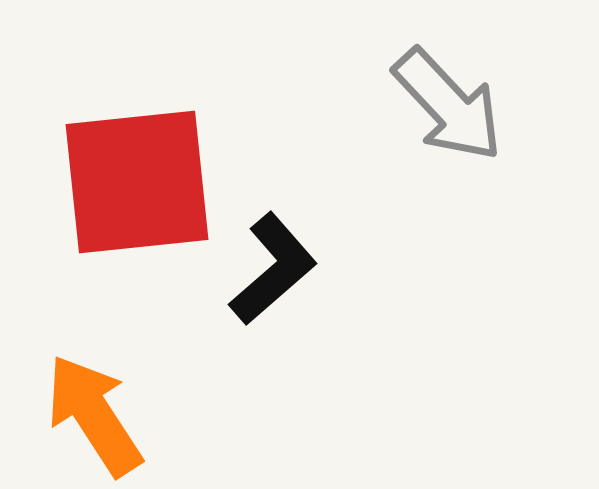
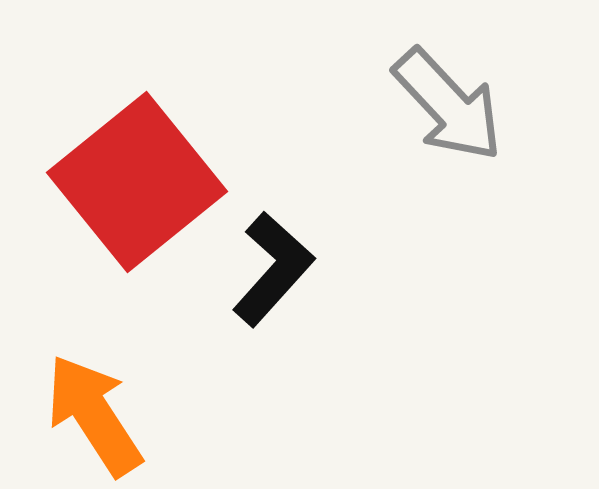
red square: rotated 33 degrees counterclockwise
black L-shape: rotated 7 degrees counterclockwise
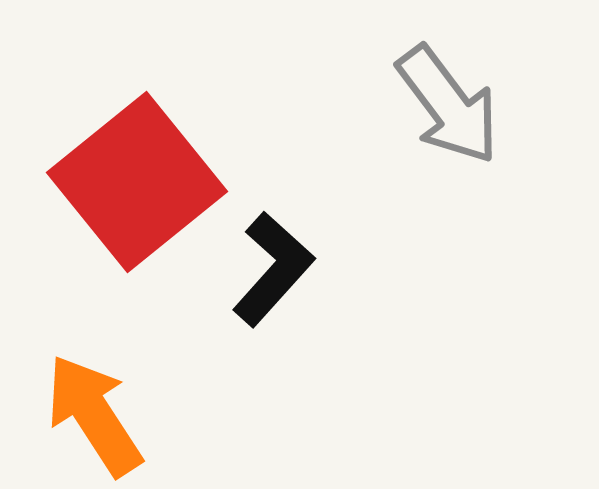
gray arrow: rotated 6 degrees clockwise
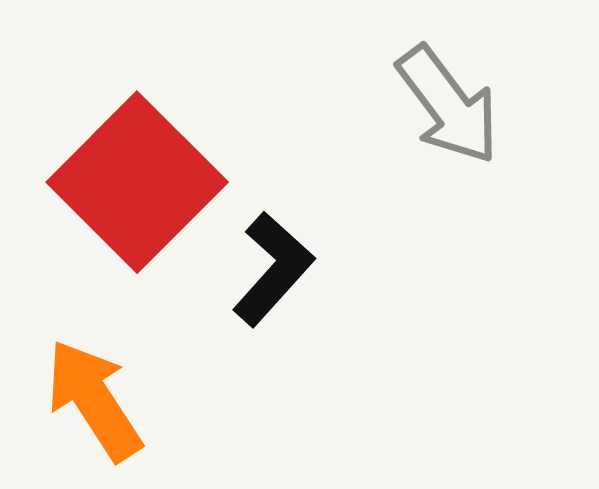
red square: rotated 6 degrees counterclockwise
orange arrow: moved 15 px up
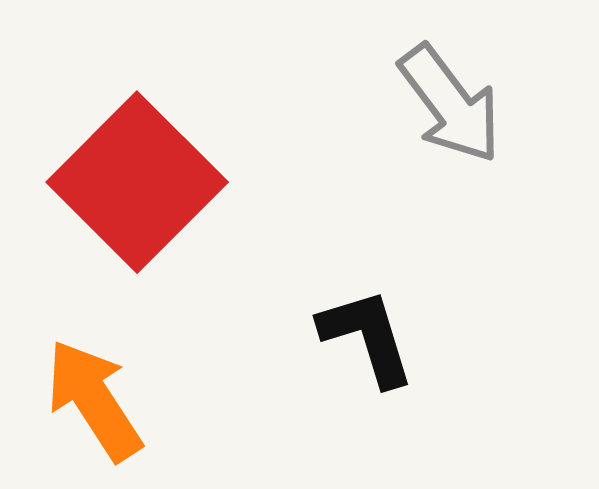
gray arrow: moved 2 px right, 1 px up
black L-shape: moved 94 px right, 68 px down; rotated 59 degrees counterclockwise
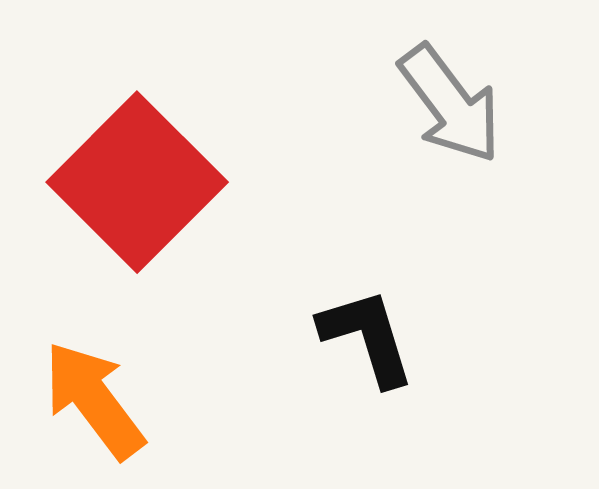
orange arrow: rotated 4 degrees counterclockwise
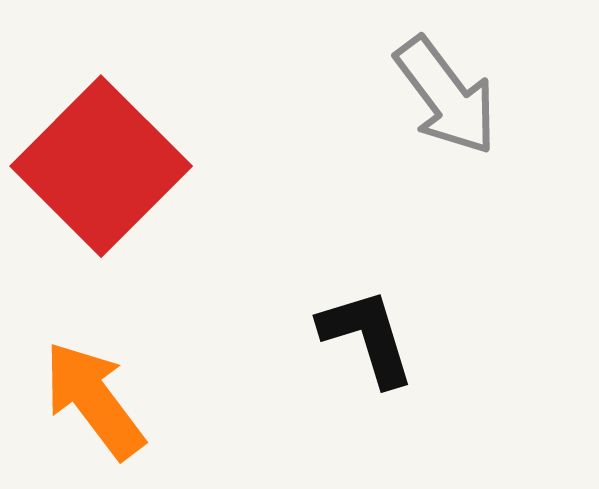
gray arrow: moved 4 px left, 8 px up
red square: moved 36 px left, 16 px up
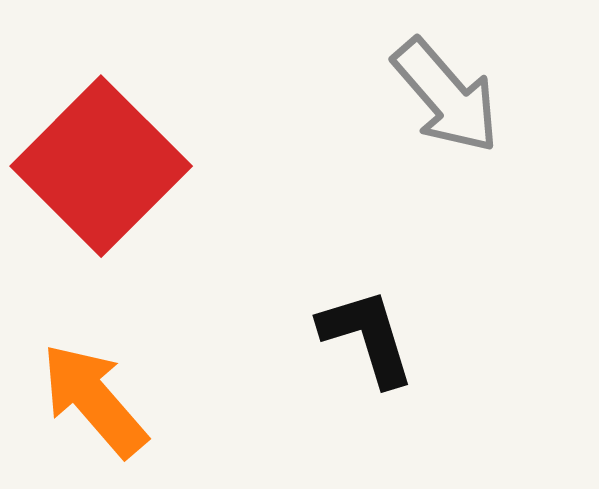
gray arrow: rotated 4 degrees counterclockwise
orange arrow: rotated 4 degrees counterclockwise
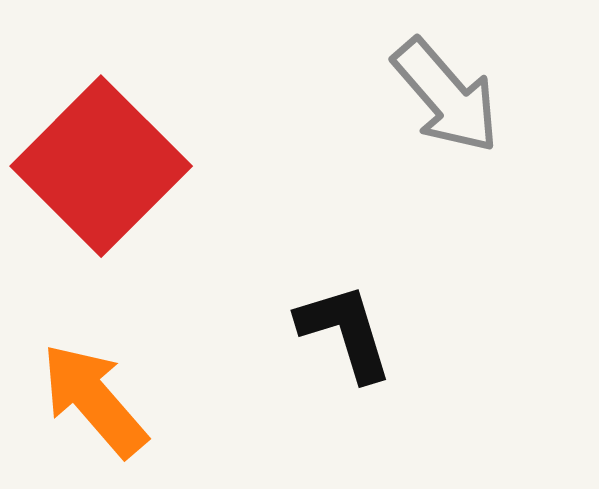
black L-shape: moved 22 px left, 5 px up
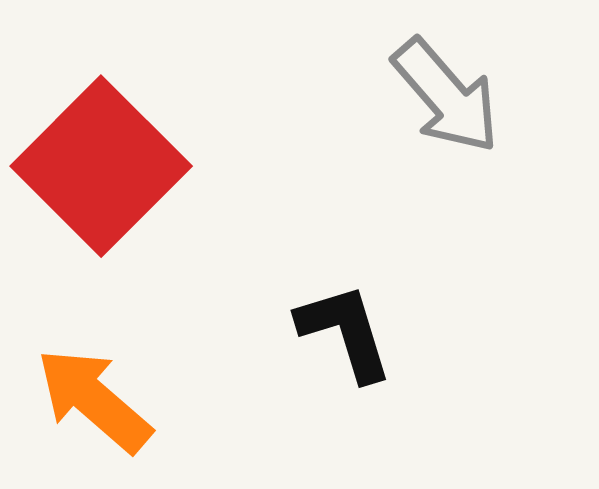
orange arrow: rotated 8 degrees counterclockwise
